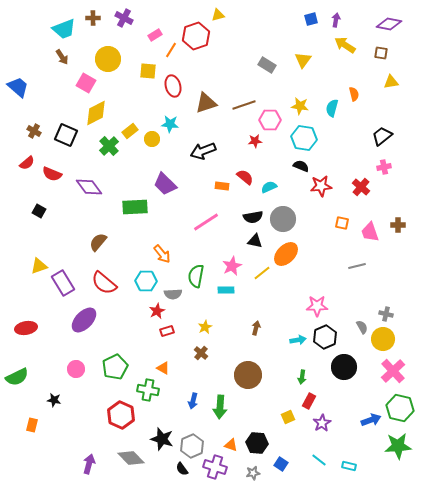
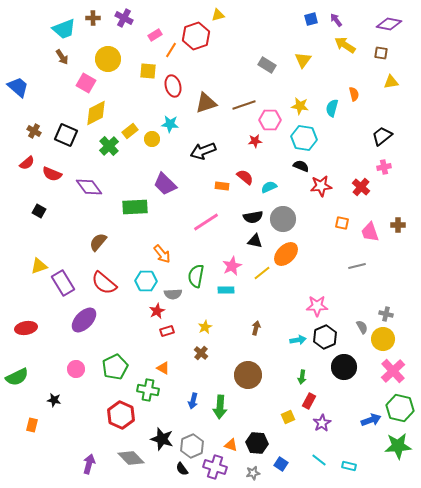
purple arrow at (336, 20): rotated 48 degrees counterclockwise
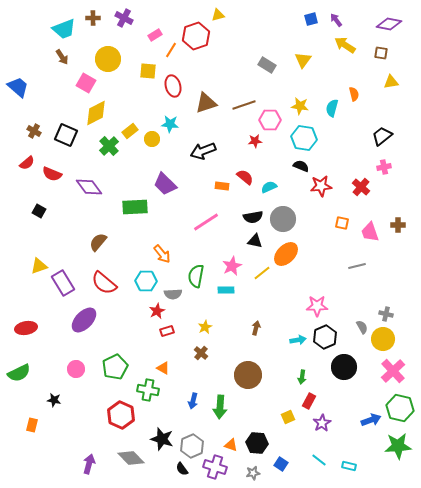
green semicircle at (17, 377): moved 2 px right, 4 px up
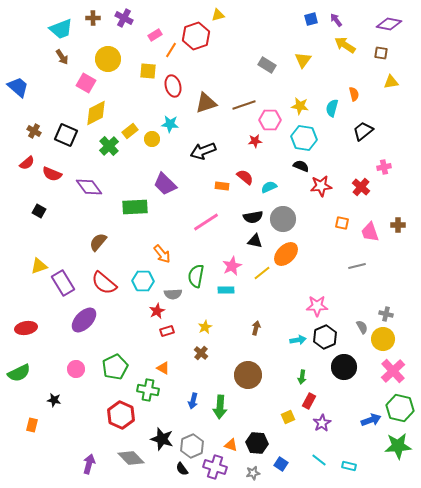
cyan trapezoid at (64, 29): moved 3 px left
black trapezoid at (382, 136): moved 19 px left, 5 px up
cyan hexagon at (146, 281): moved 3 px left
